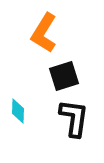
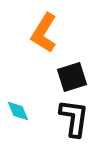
black square: moved 8 px right, 1 px down
cyan diamond: rotated 25 degrees counterclockwise
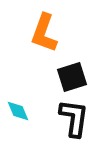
orange L-shape: rotated 12 degrees counterclockwise
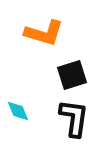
orange L-shape: rotated 93 degrees counterclockwise
black square: moved 2 px up
